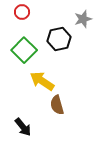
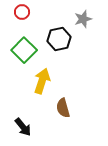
yellow arrow: rotated 75 degrees clockwise
brown semicircle: moved 6 px right, 3 px down
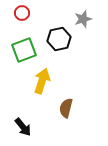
red circle: moved 1 px down
green square: rotated 25 degrees clockwise
brown semicircle: moved 3 px right; rotated 30 degrees clockwise
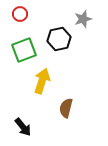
red circle: moved 2 px left, 1 px down
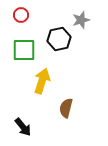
red circle: moved 1 px right, 1 px down
gray star: moved 2 px left, 1 px down
green square: rotated 20 degrees clockwise
